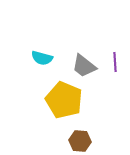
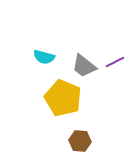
cyan semicircle: moved 2 px right, 1 px up
purple line: rotated 66 degrees clockwise
yellow pentagon: moved 1 px left, 2 px up
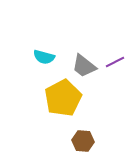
yellow pentagon: rotated 21 degrees clockwise
brown hexagon: moved 3 px right
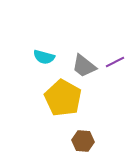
yellow pentagon: rotated 15 degrees counterclockwise
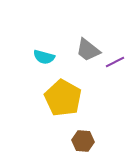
gray trapezoid: moved 4 px right, 16 px up
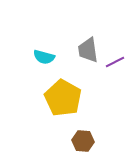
gray trapezoid: rotated 44 degrees clockwise
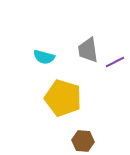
yellow pentagon: rotated 12 degrees counterclockwise
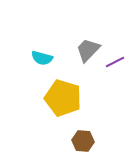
gray trapezoid: rotated 52 degrees clockwise
cyan semicircle: moved 2 px left, 1 px down
